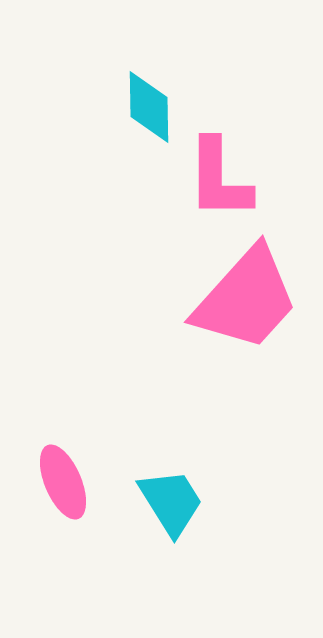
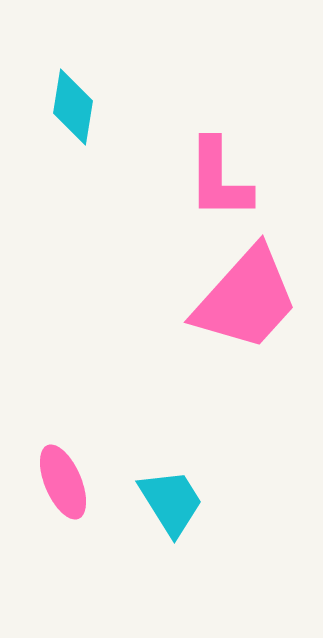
cyan diamond: moved 76 px left; rotated 10 degrees clockwise
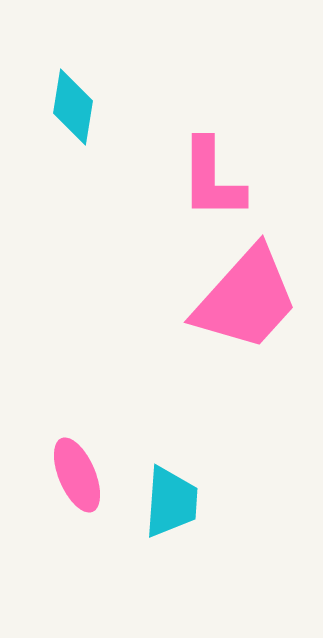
pink L-shape: moved 7 px left
pink ellipse: moved 14 px right, 7 px up
cyan trapezoid: rotated 36 degrees clockwise
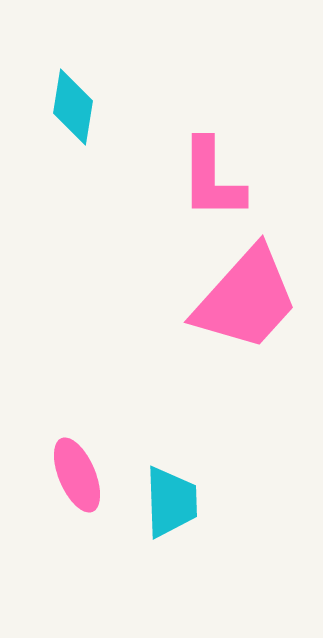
cyan trapezoid: rotated 6 degrees counterclockwise
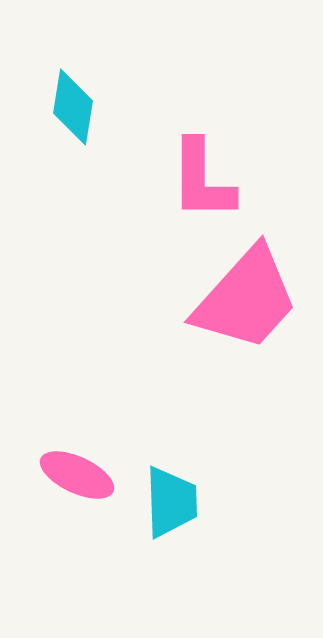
pink L-shape: moved 10 px left, 1 px down
pink ellipse: rotated 42 degrees counterclockwise
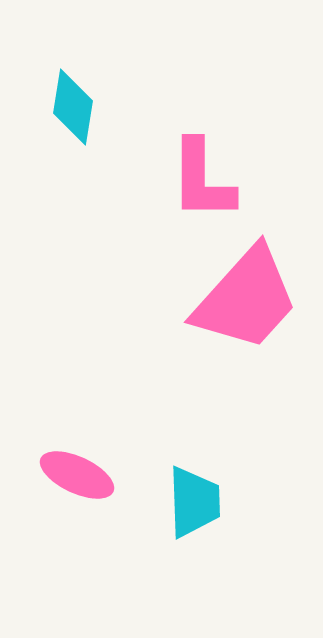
cyan trapezoid: moved 23 px right
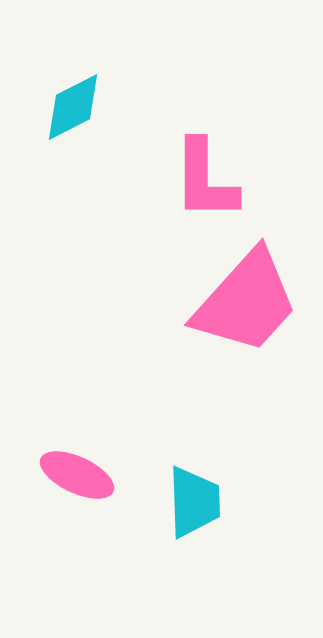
cyan diamond: rotated 54 degrees clockwise
pink L-shape: moved 3 px right
pink trapezoid: moved 3 px down
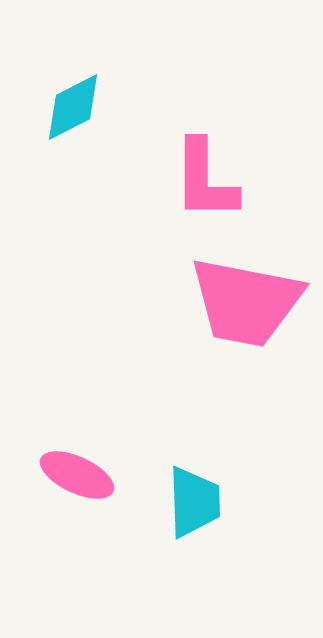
pink trapezoid: rotated 59 degrees clockwise
